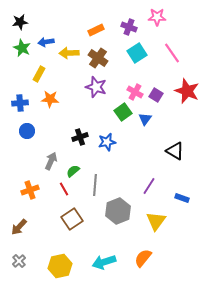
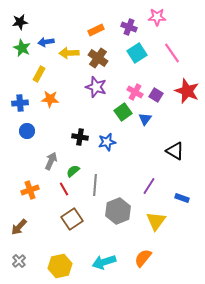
black cross: rotated 28 degrees clockwise
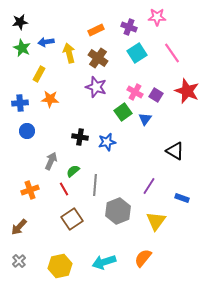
yellow arrow: rotated 78 degrees clockwise
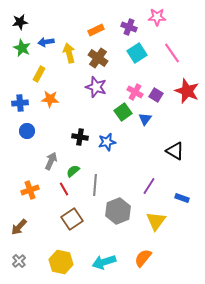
yellow hexagon: moved 1 px right, 4 px up; rotated 25 degrees clockwise
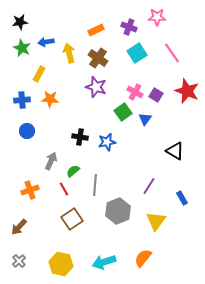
blue cross: moved 2 px right, 3 px up
blue rectangle: rotated 40 degrees clockwise
yellow hexagon: moved 2 px down
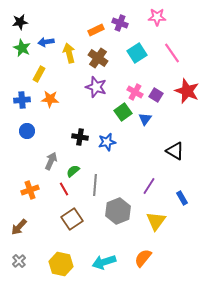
purple cross: moved 9 px left, 4 px up
